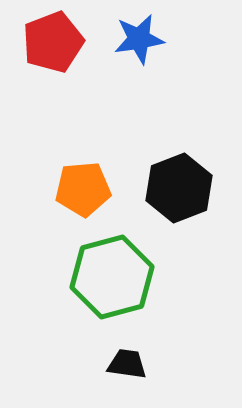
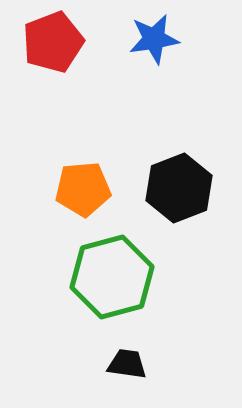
blue star: moved 15 px right
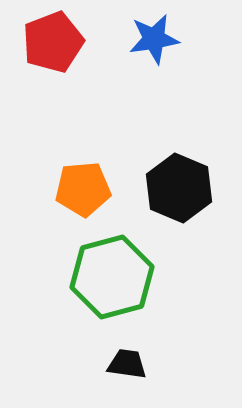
black hexagon: rotated 16 degrees counterclockwise
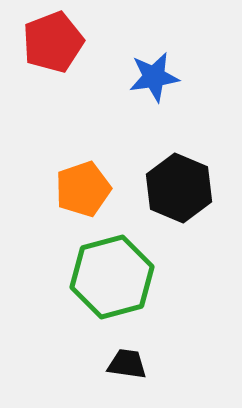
blue star: moved 38 px down
orange pentagon: rotated 14 degrees counterclockwise
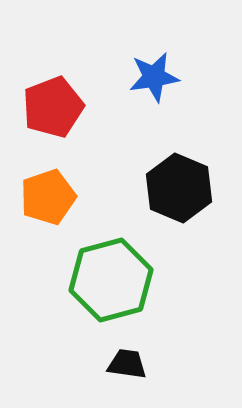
red pentagon: moved 65 px down
orange pentagon: moved 35 px left, 8 px down
green hexagon: moved 1 px left, 3 px down
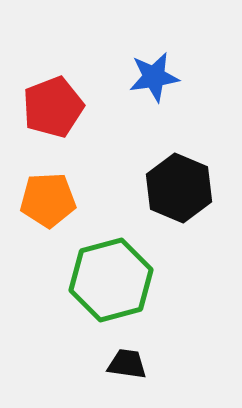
orange pentagon: moved 3 px down; rotated 16 degrees clockwise
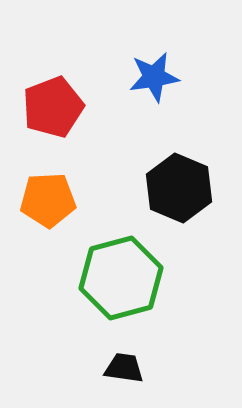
green hexagon: moved 10 px right, 2 px up
black trapezoid: moved 3 px left, 4 px down
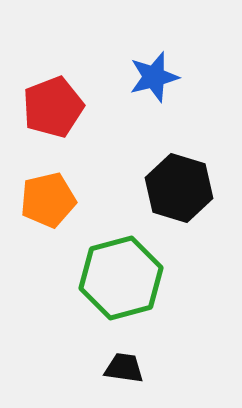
blue star: rotated 6 degrees counterclockwise
black hexagon: rotated 6 degrees counterclockwise
orange pentagon: rotated 10 degrees counterclockwise
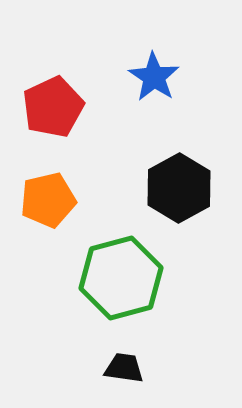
blue star: rotated 24 degrees counterclockwise
red pentagon: rotated 4 degrees counterclockwise
black hexagon: rotated 14 degrees clockwise
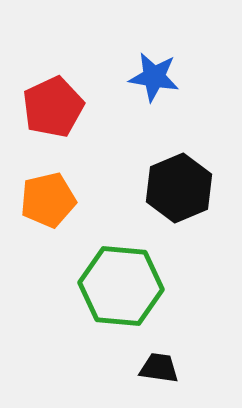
blue star: rotated 24 degrees counterclockwise
black hexagon: rotated 6 degrees clockwise
green hexagon: moved 8 px down; rotated 20 degrees clockwise
black trapezoid: moved 35 px right
